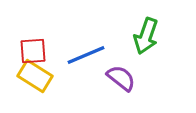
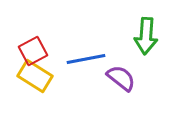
green arrow: rotated 15 degrees counterclockwise
red square: rotated 24 degrees counterclockwise
blue line: moved 4 px down; rotated 12 degrees clockwise
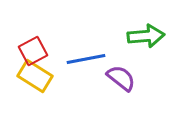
green arrow: rotated 99 degrees counterclockwise
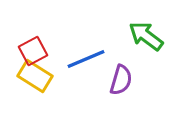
green arrow: rotated 138 degrees counterclockwise
blue line: rotated 12 degrees counterclockwise
purple semicircle: moved 2 px down; rotated 68 degrees clockwise
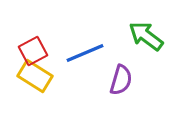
blue line: moved 1 px left, 6 px up
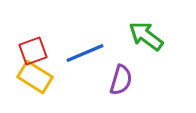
red square: rotated 8 degrees clockwise
yellow rectangle: moved 1 px down
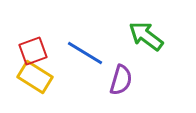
blue line: rotated 54 degrees clockwise
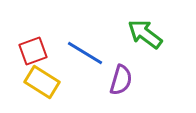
green arrow: moved 1 px left, 2 px up
yellow rectangle: moved 7 px right, 5 px down
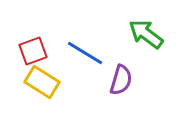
green arrow: moved 1 px right
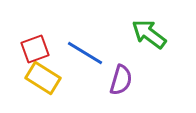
green arrow: moved 3 px right
red square: moved 2 px right, 2 px up
yellow rectangle: moved 1 px right, 4 px up
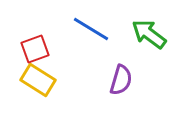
blue line: moved 6 px right, 24 px up
yellow rectangle: moved 5 px left, 2 px down
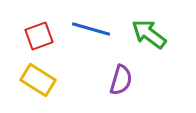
blue line: rotated 15 degrees counterclockwise
red square: moved 4 px right, 13 px up
